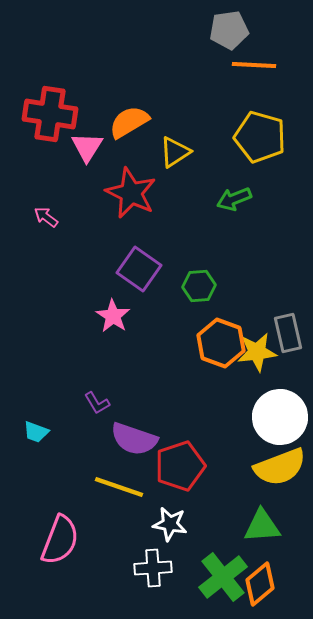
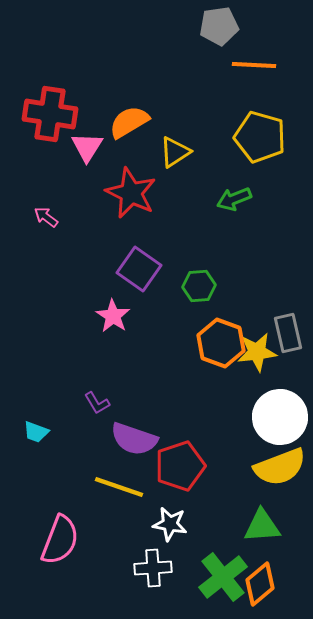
gray pentagon: moved 10 px left, 4 px up
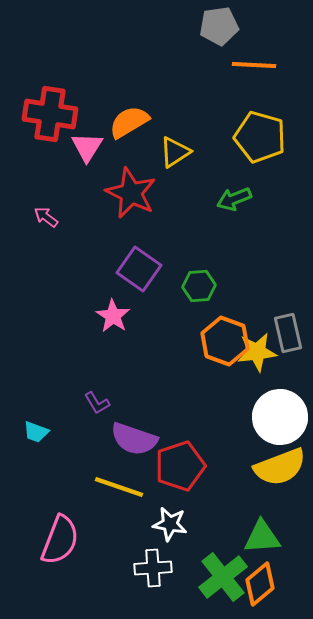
orange hexagon: moved 4 px right, 2 px up
green triangle: moved 11 px down
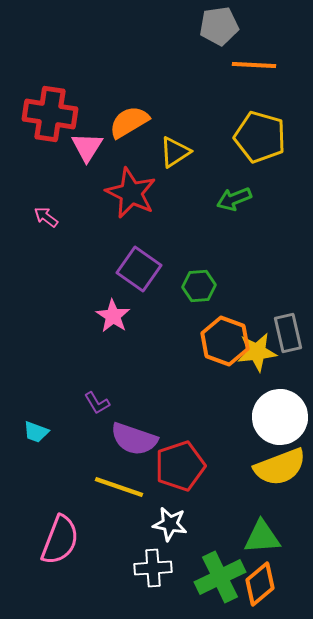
green cross: moved 3 px left; rotated 12 degrees clockwise
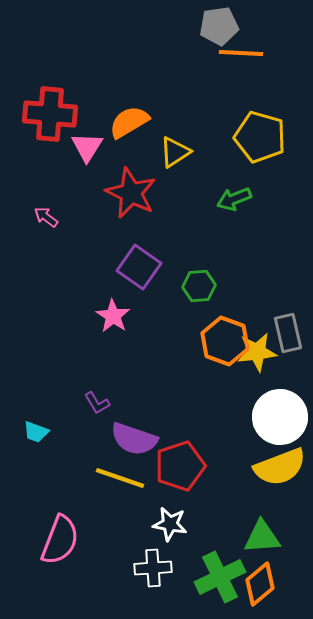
orange line: moved 13 px left, 12 px up
red cross: rotated 4 degrees counterclockwise
purple square: moved 2 px up
yellow line: moved 1 px right, 9 px up
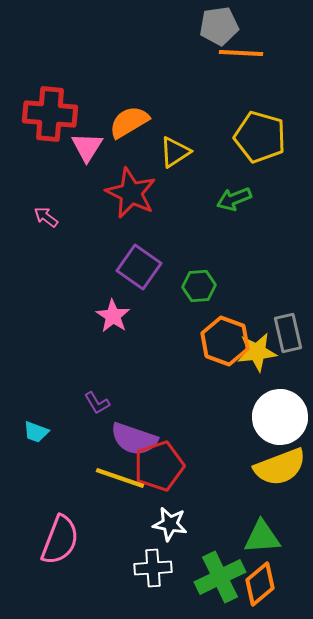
red pentagon: moved 21 px left
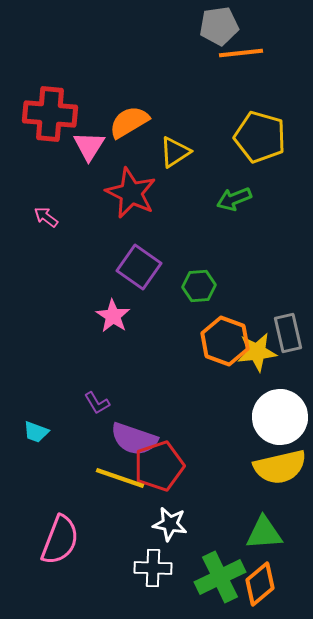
orange line: rotated 9 degrees counterclockwise
pink triangle: moved 2 px right, 1 px up
yellow semicircle: rotated 8 degrees clockwise
green triangle: moved 2 px right, 4 px up
white cross: rotated 6 degrees clockwise
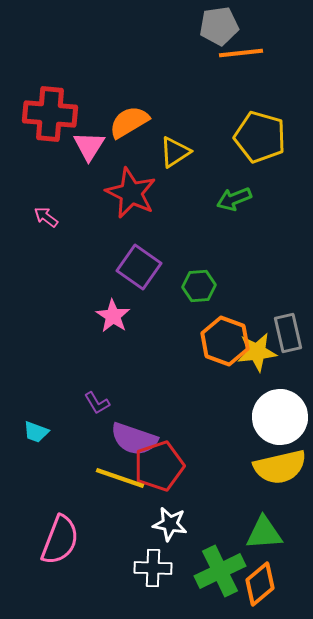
green cross: moved 6 px up
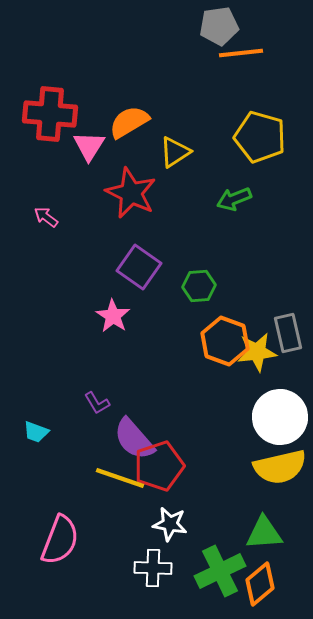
purple semicircle: rotated 30 degrees clockwise
